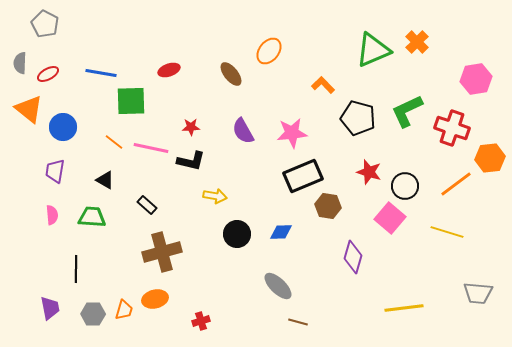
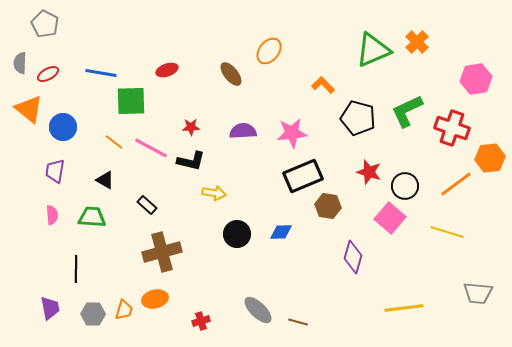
red ellipse at (169, 70): moved 2 px left
purple semicircle at (243, 131): rotated 116 degrees clockwise
pink line at (151, 148): rotated 16 degrees clockwise
yellow arrow at (215, 196): moved 1 px left, 3 px up
gray ellipse at (278, 286): moved 20 px left, 24 px down
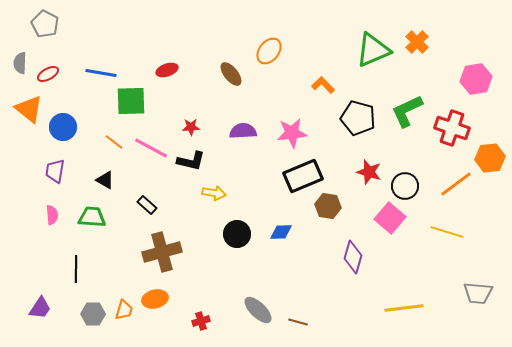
purple trapezoid at (50, 308): moved 10 px left; rotated 45 degrees clockwise
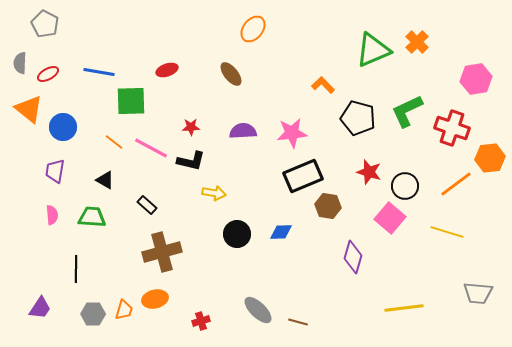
orange ellipse at (269, 51): moved 16 px left, 22 px up
blue line at (101, 73): moved 2 px left, 1 px up
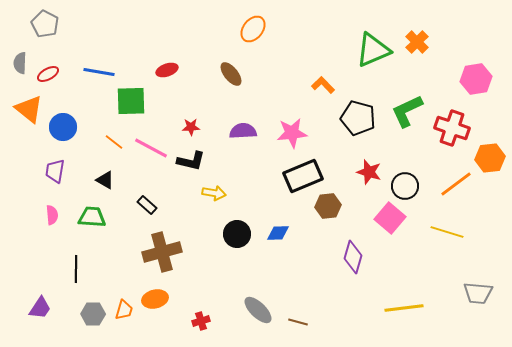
brown hexagon at (328, 206): rotated 15 degrees counterclockwise
blue diamond at (281, 232): moved 3 px left, 1 px down
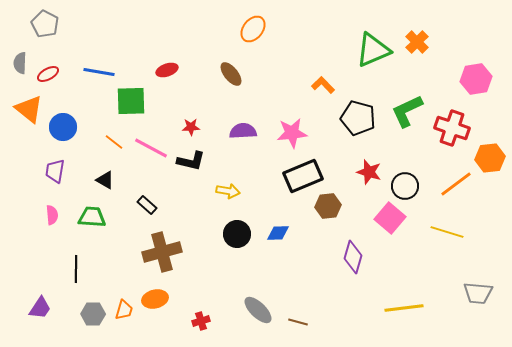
yellow arrow at (214, 193): moved 14 px right, 2 px up
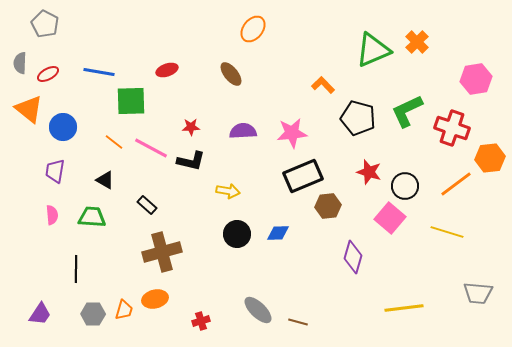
purple trapezoid at (40, 308): moved 6 px down
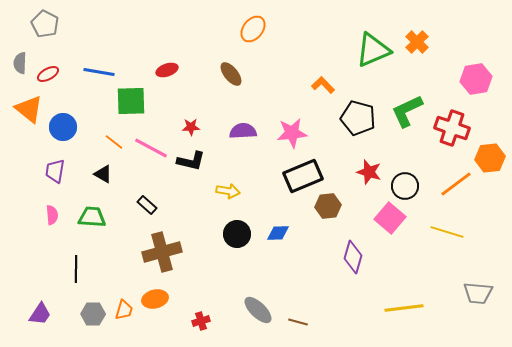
black triangle at (105, 180): moved 2 px left, 6 px up
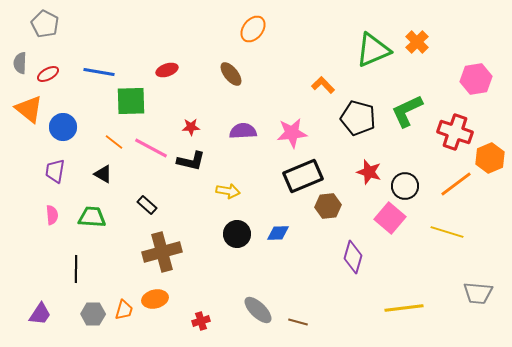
red cross at (452, 128): moved 3 px right, 4 px down
orange hexagon at (490, 158): rotated 16 degrees counterclockwise
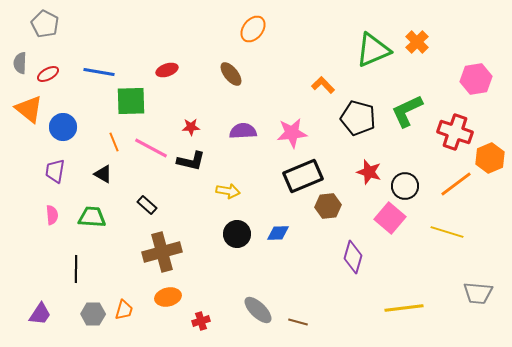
orange line at (114, 142): rotated 30 degrees clockwise
orange ellipse at (155, 299): moved 13 px right, 2 px up
